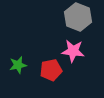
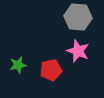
gray hexagon: rotated 16 degrees counterclockwise
pink star: moved 5 px right; rotated 15 degrees clockwise
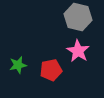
gray hexagon: rotated 8 degrees clockwise
pink star: rotated 10 degrees clockwise
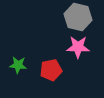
pink star: moved 4 px up; rotated 30 degrees counterclockwise
green star: rotated 18 degrees clockwise
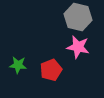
pink star: rotated 10 degrees clockwise
red pentagon: rotated 10 degrees counterclockwise
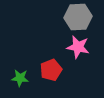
gray hexagon: rotated 16 degrees counterclockwise
green star: moved 2 px right, 13 px down
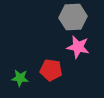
gray hexagon: moved 5 px left
red pentagon: rotated 30 degrees clockwise
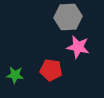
gray hexagon: moved 5 px left
green star: moved 5 px left, 3 px up
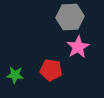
gray hexagon: moved 2 px right
pink star: rotated 30 degrees clockwise
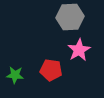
pink star: moved 1 px right, 3 px down
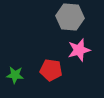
gray hexagon: rotated 8 degrees clockwise
pink star: rotated 15 degrees clockwise
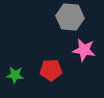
pink star: moved 5 px right; rotated 25 degrees clockwise
red pentagon: rotated 10 degrees counterclockwise
